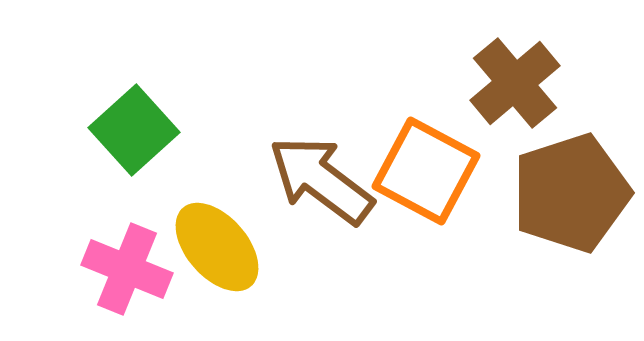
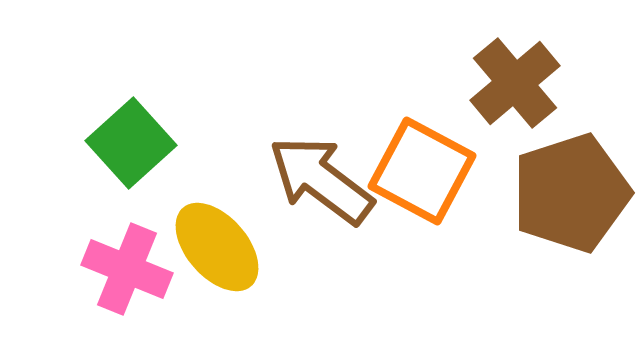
green square: moved 3 px left, 13 px down
orange square: moved 4 px left
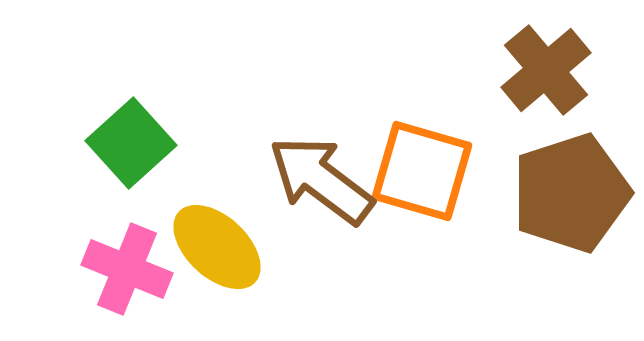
brown cross: moved 31 px right, 13 px up
orange square: rotated 12 degrees counterclockwise
yellow ellipse: rotated 6 degrees counterclockwise
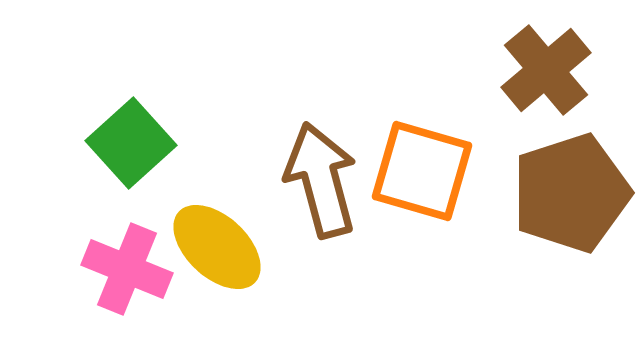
brown arrow: rotated 38 degrees clockwise
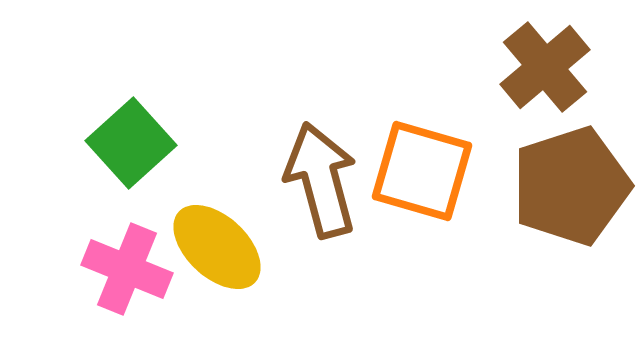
brown cross: moved 1 px left, 3 px up
brown pentagon: moved 7 px up
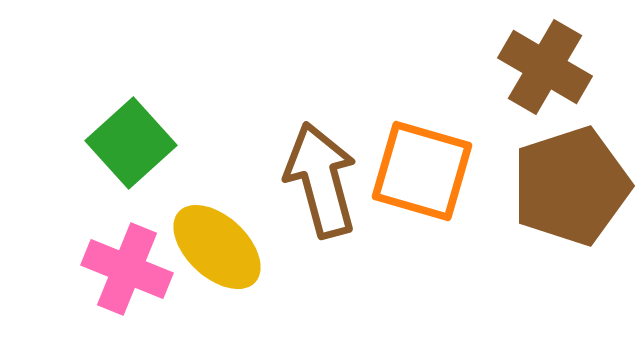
brown cross: rotated 20 degrees counterclockwise
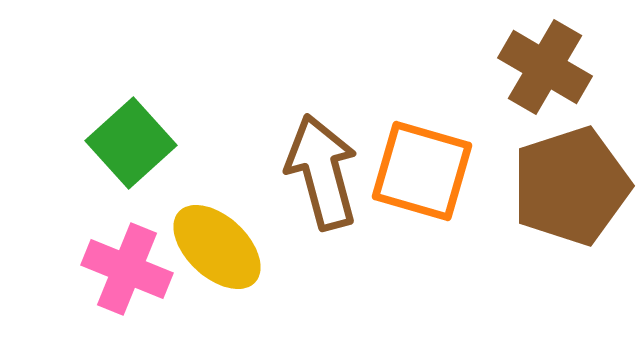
brown arrow: moved 1 px right, 8 px up
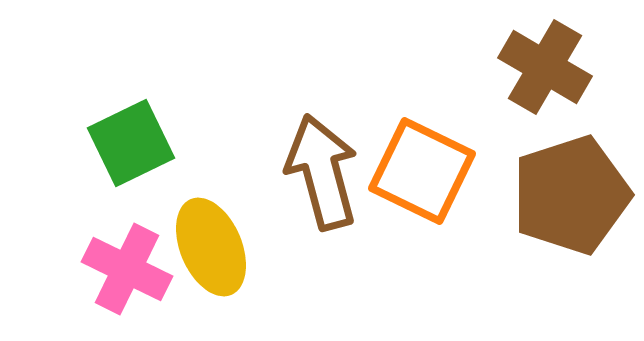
green square: rotated 16 degrees clockwise
orange square: rotated 10 degrees clockwise
brown pentagon: moved 9 px down
yellow ellipse: moved 6 px left; rotated 24 degrees clockwise
pink cross: rotated 4 degrees clockwise
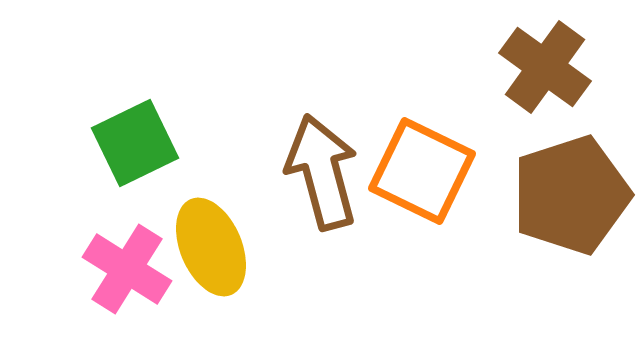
brown cross: rotated 6 degrees clockwise
green square: moved 4 px right
pink cross: rotated 6 degrees clockwise
